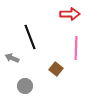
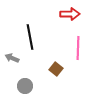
black line: rotated 10 degrees clockwise
pink line: moved 2 px right
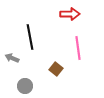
pink line: rotated 10 degrees counterclockwise
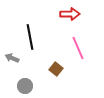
pink line: rotated 15 degrees counterclockwise
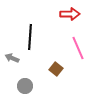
black line: rotated 15 degrees clockwise
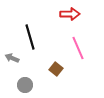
black line: rotated 20 degrees counterclockwise
gray circle: moved 1 px up
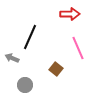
black line: rotated 40 degrees clockwise
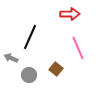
gray arrow: moved 1 px left
gray circle: moved 4 px right, 10 px up
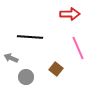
black line: rotated 70 degrees clockwise
gray circle: moved 3 px left, 2 px down
